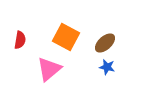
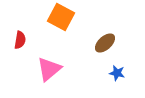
orange square: moved 5 px left, 20 px up
blue star: moved 10 px right, 6 px down
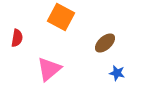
red semicircle: moved 3 px left, 2 px up
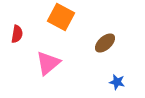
red semicircle: moved 4 px up
pink triangle: moved 1 px left, 6 px up
blue star: moved 9 px down
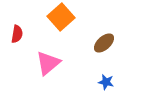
orange square: rotated 20 degrees clockwise
brown ellipse: moved 1 px left
blue star: moved 11 px left
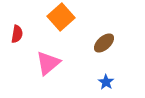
blue star: rotated 21 degrees clockwise
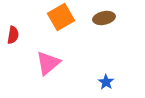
orange square: rotated 12 degrees clockwise
red semicircle: moved 4 px left, 1 px down
brown ellipse: moved 25 px up; rotated 30 degrees clockwise
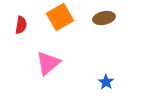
orange square: moved 1 px left
red semicircle: moved 8 px right, 10 px up
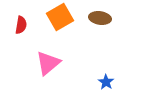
brown ellipse: moved 4 px left; rotated 20 degrees clockwise
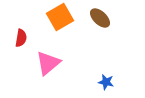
brown ellipse: rotated 35 degrees clockwise
red semicircle: moved 13 px down
blue star: rotated 21 degrees counterclockwise
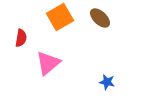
blue star: moved 1 px right
